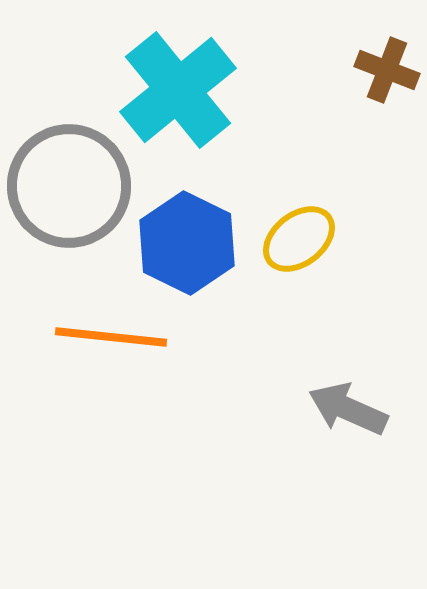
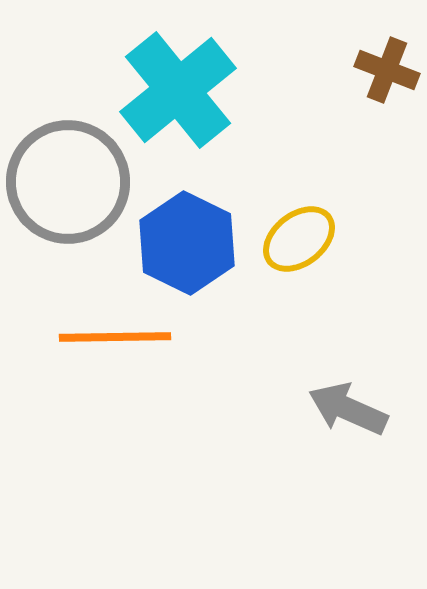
gray circle: moved 1 px left, 4 px up
orange line: moved 4 px right; rotated 7 degrees counterclockwise
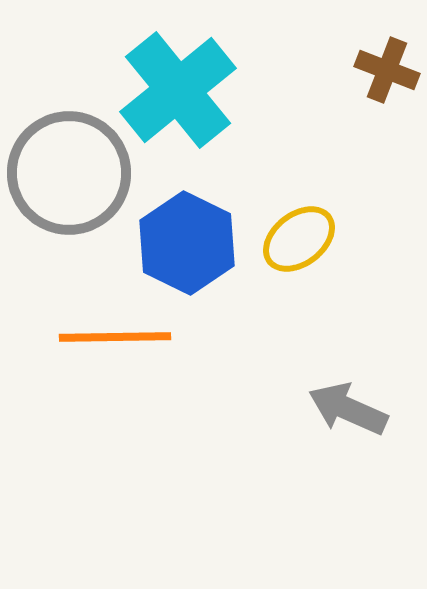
gray circle: moved 1 px right, 9 px up
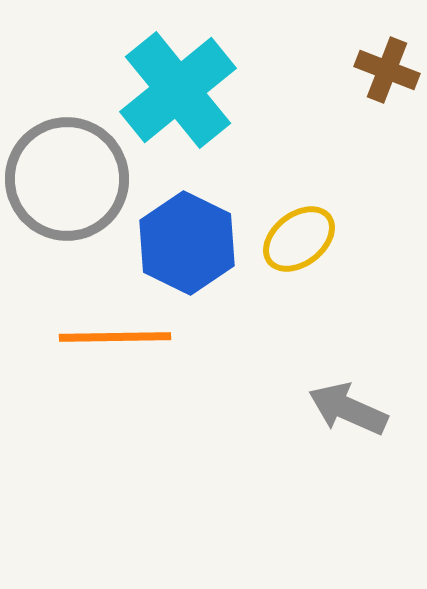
gray circle: moved 2 px left, 6 px down
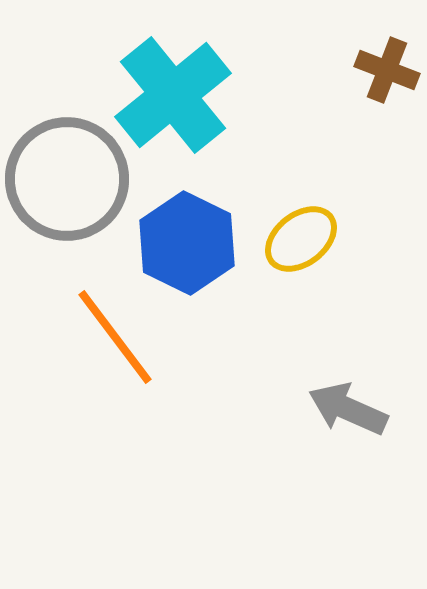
cyan cross: moved 5 px left, 5 px down
yellow ellipse: moved 2 px right
orange line: rotated 54 degrees clockwise
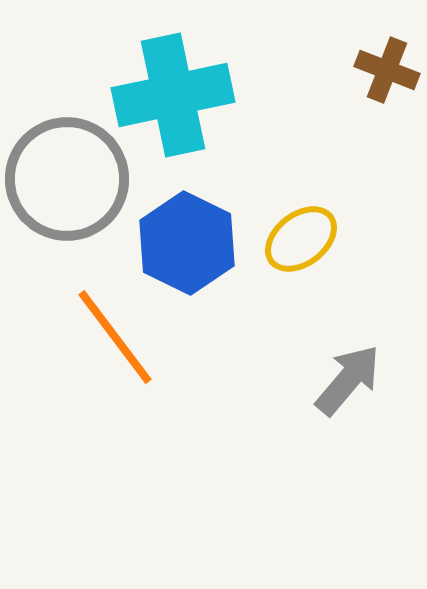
cyan cross: rotated 27 degrees clockwise
gray arrow: moved 29 px up; rotated 106 degrees clockwise
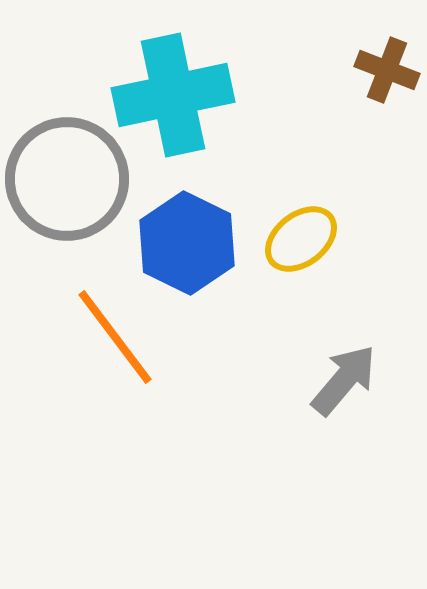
gray arrow: moved 4 px left
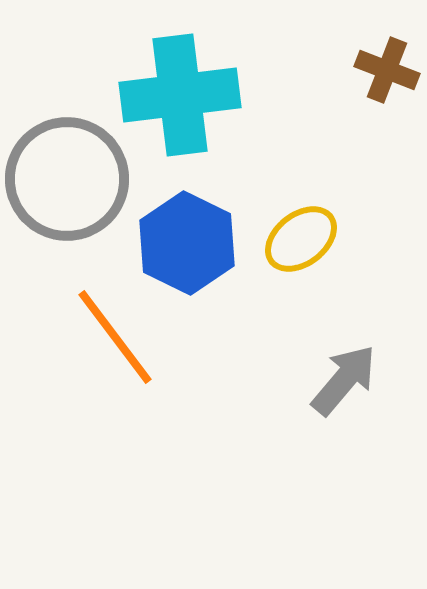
cyan cross: moved 7 px right; rotated 5 degrees clockwise
